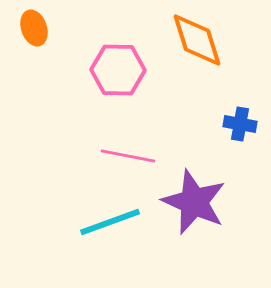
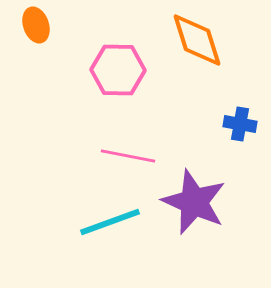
orange ellipse: moved 2 px right, 3 px up
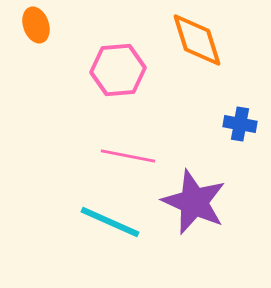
pink hexagon: rotated 6 degrees counterclockwise
cyan line: rotated 44 degrees clockwise
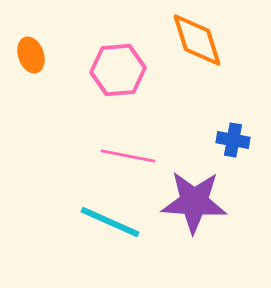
orange ellipse: moved 5 px left, 30 px down
blue cross: moved 7 px left, 16 px down
purple star: rotated 20 degrees counterclockwise
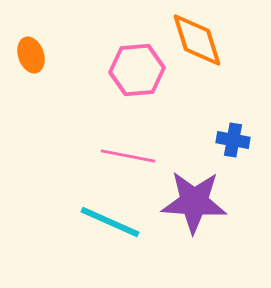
pink hexagon: moved 19 px right
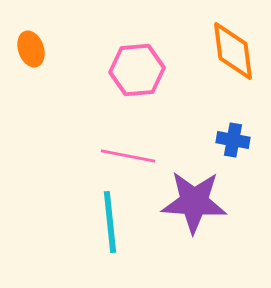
orange diamond: moved 36 px right, 11 px down; rotated 10 degrees clockwise
orange ellipse: moved 6 px up
cyan line: rotated 60 degrees clockwise
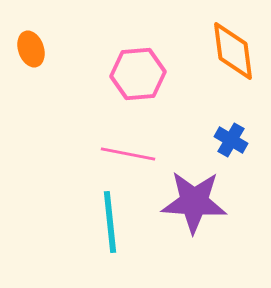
pink hexagon: moved 1 px right, 4 px down
blue cross: moved 2 px left; rotated 20 degrees clockwise
pink line: moved 2 px up
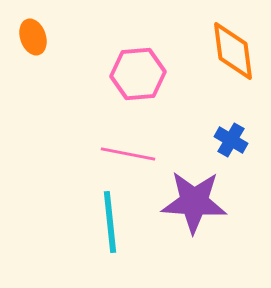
orange ellipse: moved 2 px right, 12 px up
